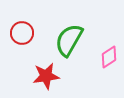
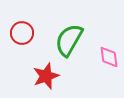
pink diamond: rotated 65 degrees counterclockwise
red star: rotated 12 degrees counterclockwise
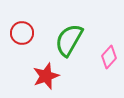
pink diamond: rotated 50 degrees clockwise
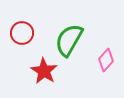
pink diamond: moved 3 px left, 3 px down
red star: moved 2 px left, 5 px up; rotated 20 degrees counterclockwise
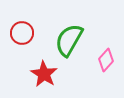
red star: moved 3 px down
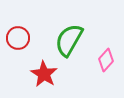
red circle: moved 4 px left, 5 px down
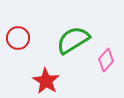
green semicircle: moved 4 px right; rotated 28 degrees clockwise
red star: moved 2 px right, 7 px down
